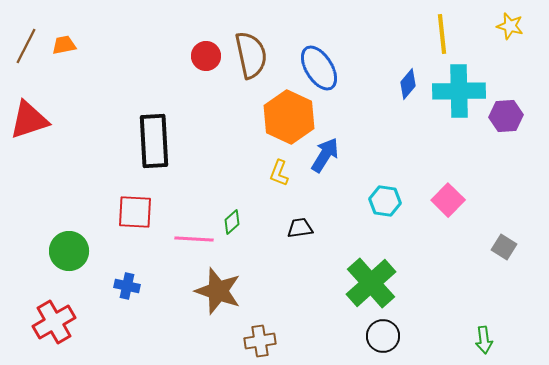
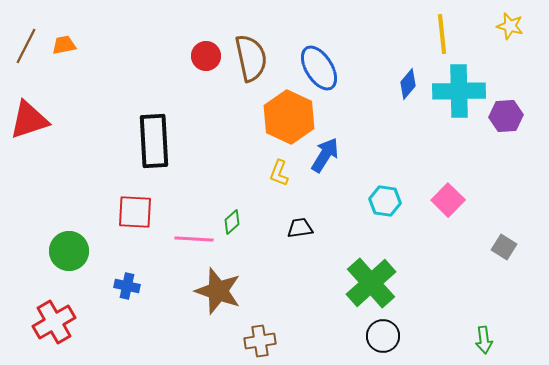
brown semicircle: moved 3 px down
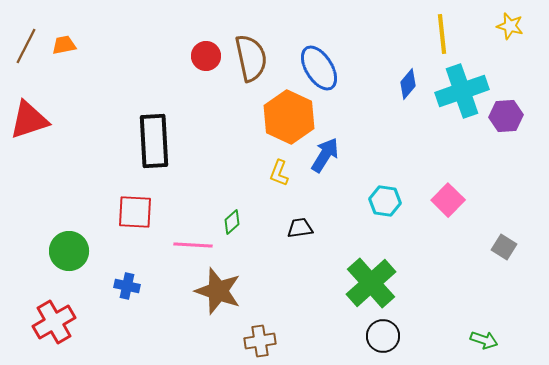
cyan cross: moved 3 px right; rotated 18 degrees counterclockwise
pink line: moved 1 px left, 6 px down
green arrow: rotated 64 degrees counterclockwise
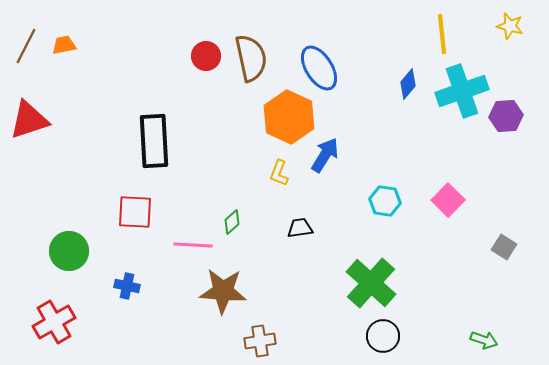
green cross: rotated 6 degrees counterclockwise
brown star: moved 5 px right; rotated 15 degrees counterclockwise
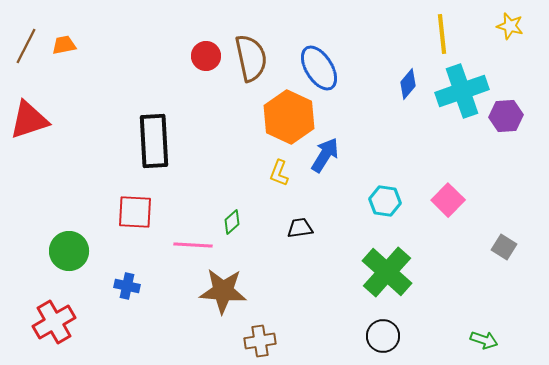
green cross: moved 16 px right, 11 px up
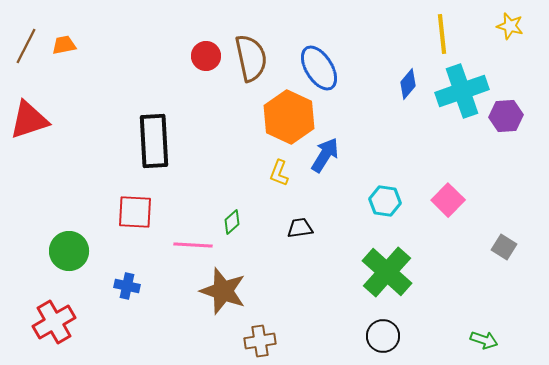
brown star: rotated 15 degrees clockwise
